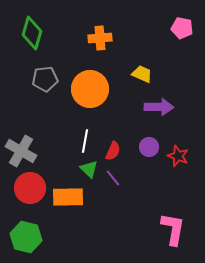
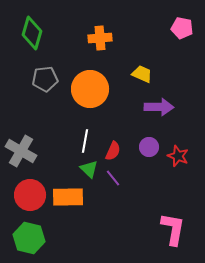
red circle: moved 7 px down
green hexagon: moved 3 px right, 1 px down
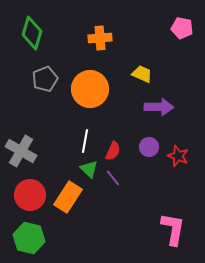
gray pentagon: rotated 15 degrees counterclockwise
orange rectangle: rotated 56 degrees counterclockwise
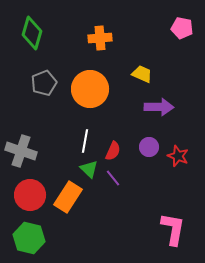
gray pentagon: moved 1 px left, 4 px down
gray cross: rotated 12 degrees counterclockwise
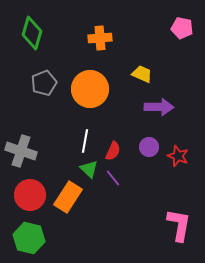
pink L-shape: moved 6 px right, 4 px up
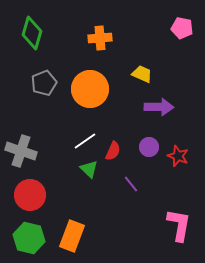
white line: rotated 45 degrees clockwise
purple line: moved 18 px right, 6 px down
orange rectangle: moved 4 px right, 39 px down; rotated 12 degrees counterclockwise
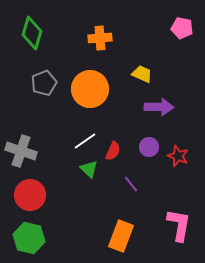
orange rectangle: moved 49 px right
